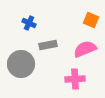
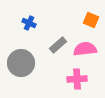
gray rectangle: moved 10 px right; rotated 30 degrees counterclockwise
pink semicircle: rotated 15 degrees clockwise
gray circle: moved 1 px up
pink cross: moved 2 px right
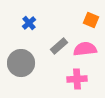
blue cross: rotated 24 degrees clockwise
gray rectangle: moved 1 px right, 1 px down
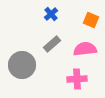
blue cross: moved 22 px right, 9 px up
gray rectangle: moved 7 px left, 2 px up
gray circle: moved 1 px right, 2 px down
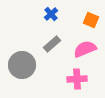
pink semicircle: rotated 15 degrees counterclockwise
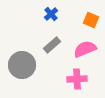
gray rectangle: moved 1 px down
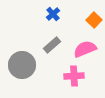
blue cross: moved 2 px right
orange square: moved 3 px right; rotated 21 degrees clockwise
pink cross: moved 3 px left, 3 px up
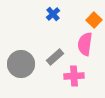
gray rectangle: moved 3 px right, 12 px down
pink semicircle: moved 5 px up; rotated 60 degrees counterclockwise
gray circle: moved 1 px left, 1 px up
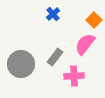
pink semicircle: rotated 30 degrees clockwise
gray rectangle: rotated 12 degrees counterclockwise
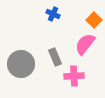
blue cross: rotated 24 degrees counterclockwise
gray rectangle: rotated 60 degrees counterclockwise
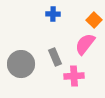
blue cross: rotated 24 degrees counterclockwise
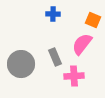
orange square: moved 1 px left; rotated 21 degrees counterclockwise
pink semicircle: moved 3 px left
